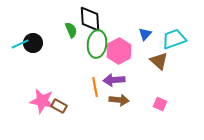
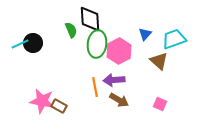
brown arrow: rotated 24 degrees clockwise
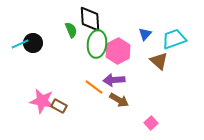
pink hexagon: moved 1 px left
orange line: moved 1 px left; rotated 42 degrees counterclockwise
pink square: moved 9 px left, 19 px down; rotated 24 degrees clockwise
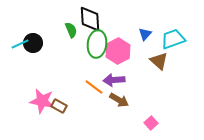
cyan trapezoid: moved 1 px left
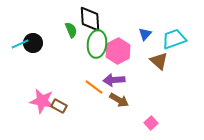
cyan trapezoid: moved 1 px right
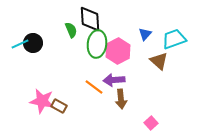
brown arrow: moved 2 px right, 1 px up; rotated 54 degrees clockwise
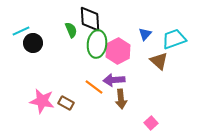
cyan line: moved 1 px right, 13 px up
brown rectangle: moved 7 px right, 3 px up
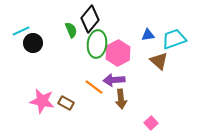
black diamond: rotated 44 degrees clockwise
blue triangle: moved 3 px right, 1 px down; rotated 40 degrees clockwise
pink hexagon: moved 2 px down
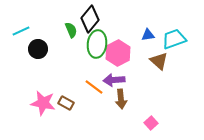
black circle: moved 5 px right, 6 px down
pink star: moved 1 px right, 2 px down
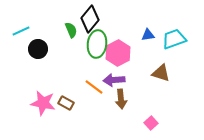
brown triangle: moved 2 px right, 12 px down; rotated 24 degrees counterclockwise
